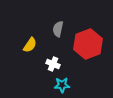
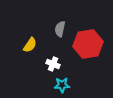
gray semicircle: moved 2 px right
red hexagon: rotated 12 degrees clockwise
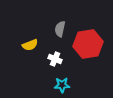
yellow semicircle: rotated 35 degrees clockwise
white cross: moved 2 px right, 5 px up
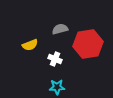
gray semicircle: rotated 63 degrees clockwise
cyan star: moved 5 px left, 2 px down
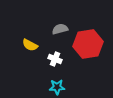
yellow semicircle: rotated 49 degrees clockwise
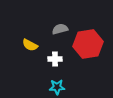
white cross: rotated 24 degrees counterclockwise
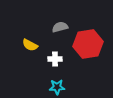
gray semicircle: moved 2 px up
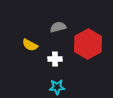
gray semicircle: moved 2 px left
red hexagon: rotated 20 degrees counterclockwise
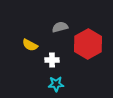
gray semicircle: moved 2 px right
white cross: moved 3 px left, 1 px down
cyan star: moved 1 px left, 3 px up
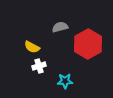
yellow semicircle: moved 2 px right, 2 px down
white cross: moved 13 px left, 6 px down; rotated 16 degrees counterclockwise
cyan star: moved 9 px right, 3 px up
